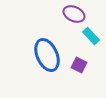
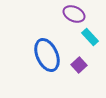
cyan rectangle: moved 1 px left, 1 px down
purple square: rotated 21 degrees clockwise
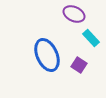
cyan rectangle: moved 1 px right, 1 px down
purple square: rotated 14 degrees counterclockwise
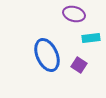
purple ellipse: rotated 10 degrees counterclockwise
cyan rectangle: rotated 54 degrees counterclockwise
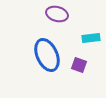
purple ellipse: moved 17 px left
purple square: rotated 14 degrees counterclockwise
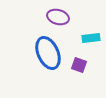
purple ellipse: moved 1 px right, 3 px down
blue ellipse: moved 1 px right, 2 px up
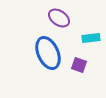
purple ellipse: moved 1 px right, 1 px down; rotated 20 degrees clockwise
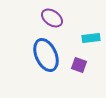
purple ellipse: moved 7 px left
blue ellipse: moved 2 px left, 2 px down
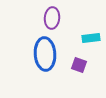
purple ellipse: rotated 60 degrees clockwise
blue ellipse: moved 1 px left, 1 px up; rotated 20 degrees clockwise
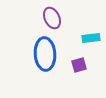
purple ellipse: rotated 30 degrees counterclockwise
purple square: rotated 35 degrees counterclockwise
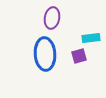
purple ellipse: rotated 35 degrees clockwise
purple square: moved 9 px up
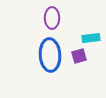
purple ellipse: rotated 10 degrees counterclockwise
blue ellipse: moved 5 px right, 1 px down
